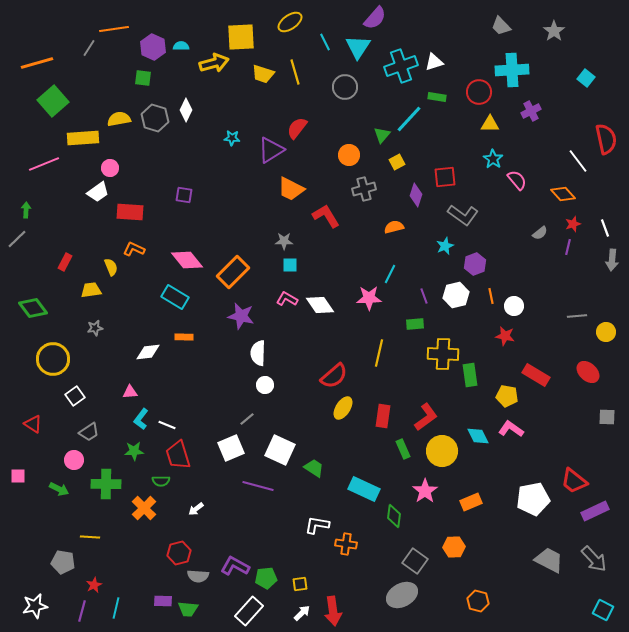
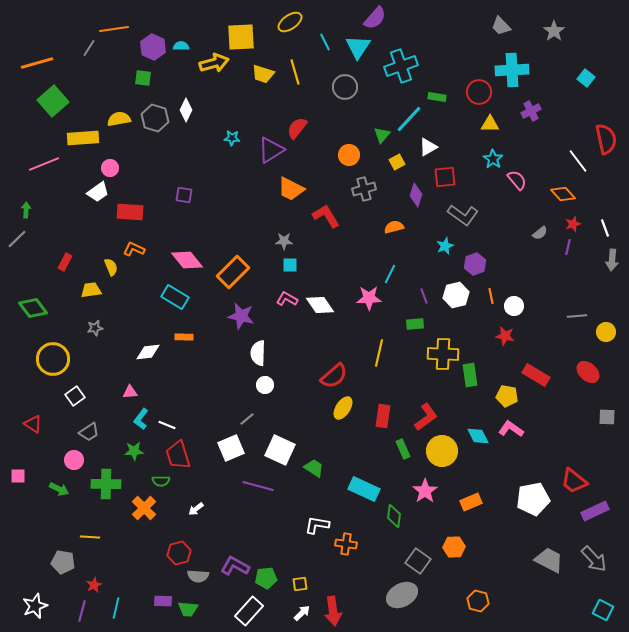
white triangle at (434, 62): moved 6 px left, 85 px down; rotated 12 degrees counterclockwise
gray square at (415, 561): moved 3 px right
white star at (35, 606): rotated 10 degrees counterclockwise
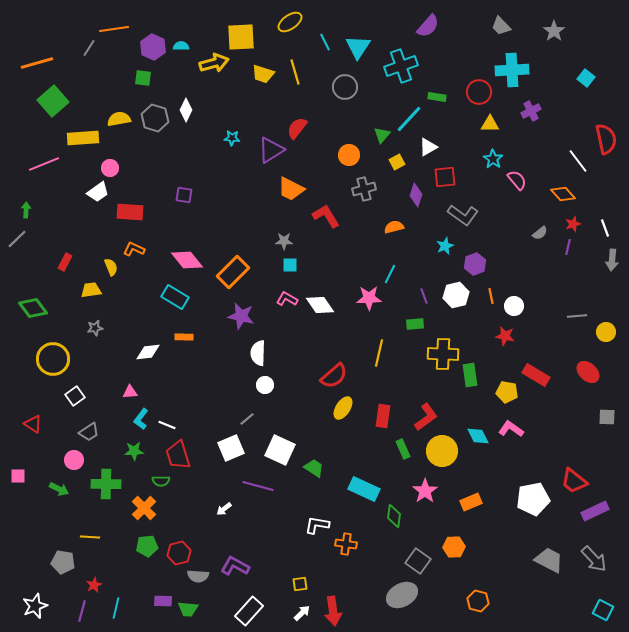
purple semicircle at (375, 18): moved 53 px right, 8 px down
yellow pentagon at (507, 396): moved 4 px up
white arrow at (196, 509): moved 28 px right
green pentagon at (266, 578): moved 119 px left, 32 px up
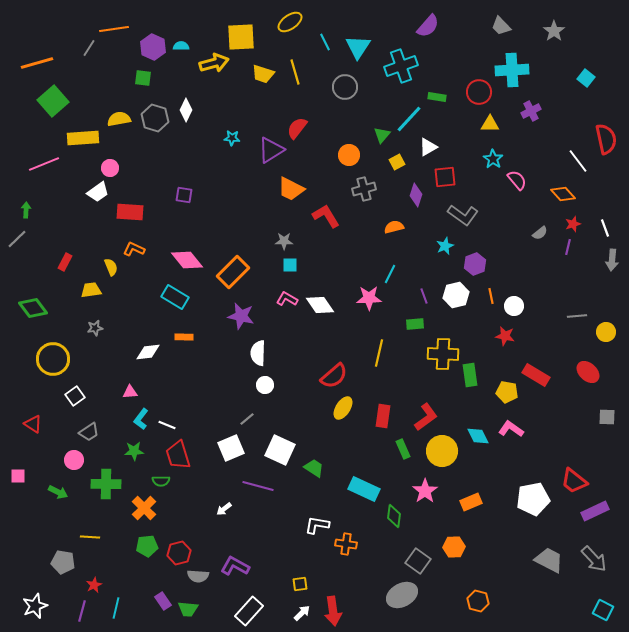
green arrow at (59, 489): moved 1 px left, 3 px down
purple rectangle at (163, 601): rotated 54 degrees clockwise
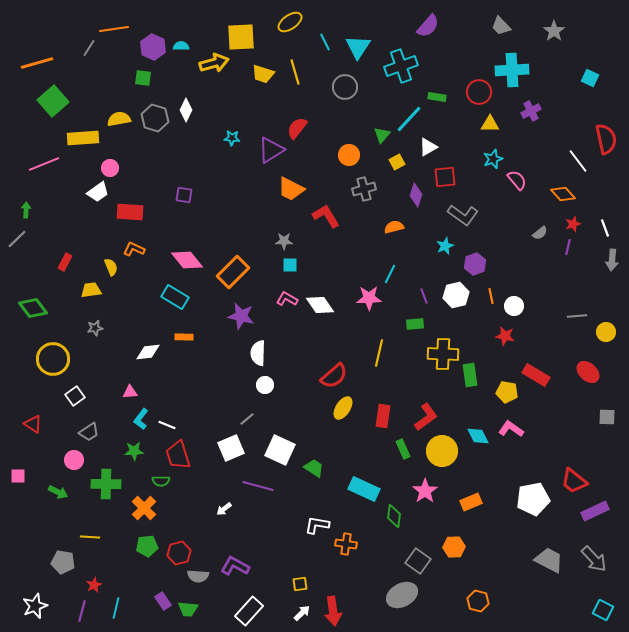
cyan square at (586, 78): moved 4 px right; rotated 12 degrees counterclockwise
cyan star at (493, 159): rotated 18 degrees clockwise
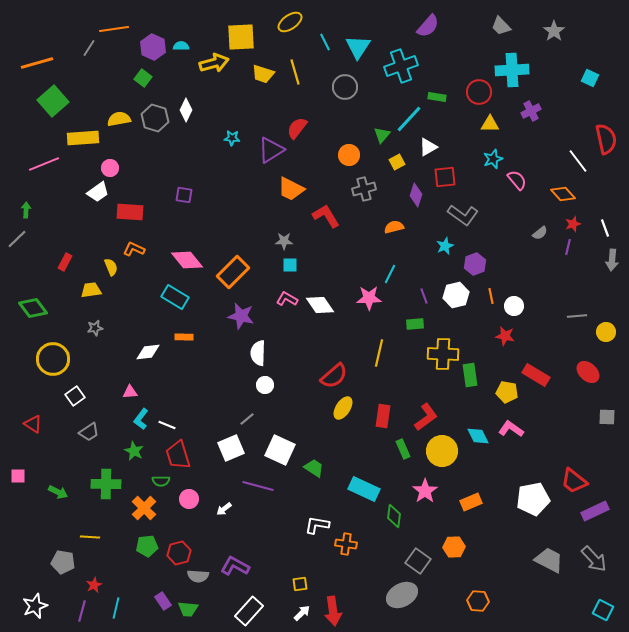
green square at (143, 78): rotated 30 degrees clockwise
green star at (134, 451): rotated 30 degrees clockwise
pink circle at (74, 460): moved 115 px right, 39 px down
orange hexagon at (478, 601): rotated 10 degrees counterclockwise
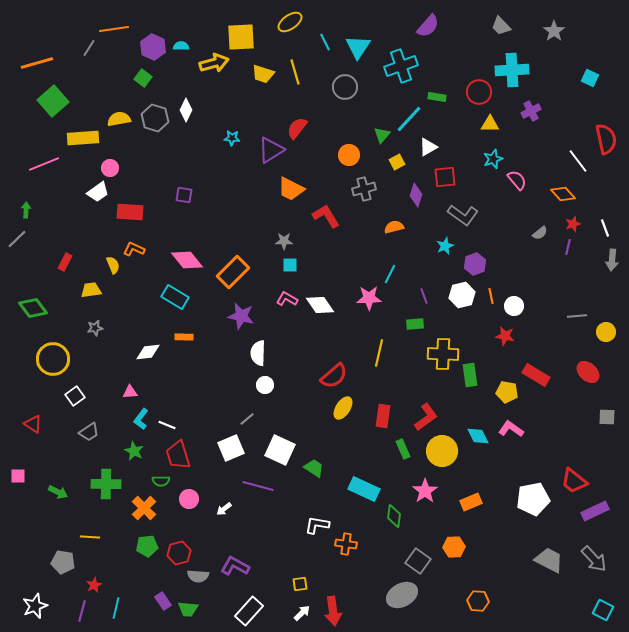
yellow semicircle at (111, 267): moved 2 px right, 2 px up
white hexagon at (456, 295): moved 6 px right
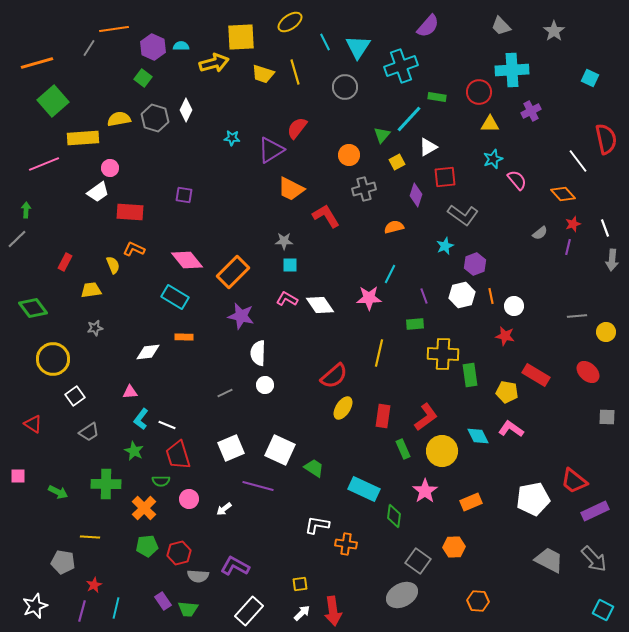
gray line at (247, 419): moved 22 px left, 26 px up; rotated 14 degrees clockwise
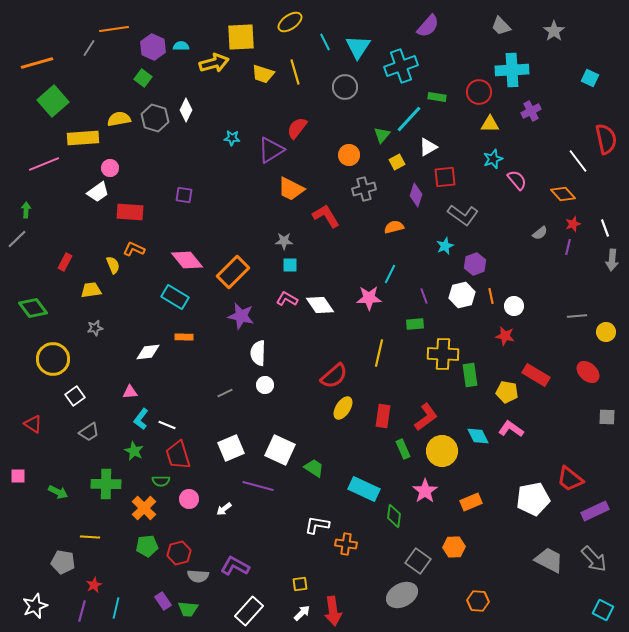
red trapezoid at (574, 481): moved 4 px left, 2 px up
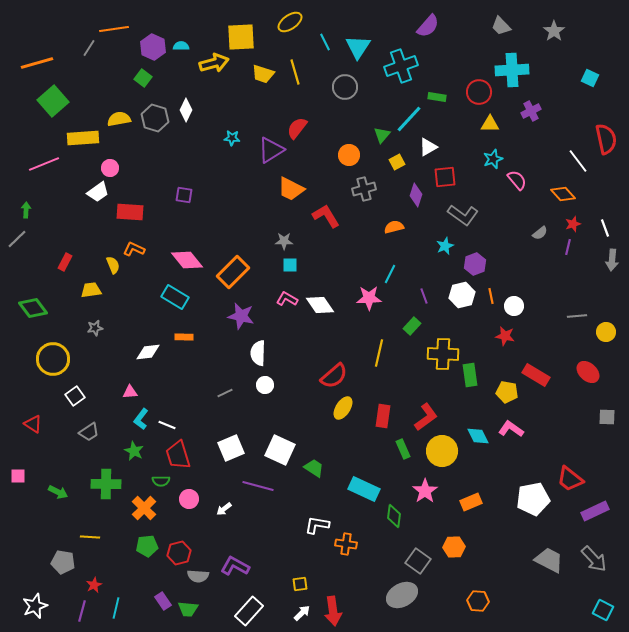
green rectangle at (415, 324): moved 3 px left, 2 px down; rotated 42 degrees counterclockwise
